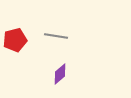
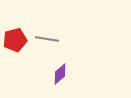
gray line: moved 9 px left, 3 px down
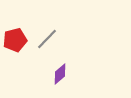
gray line: rotated 55 degrees counterclockwise
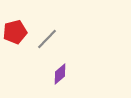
red pentagon: moved 8 px up
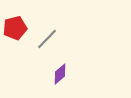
red pentagon: moved 4 px up
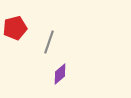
gray line: moved 2 px right, 3 px down; rotated 25 degrees counterclockwise
